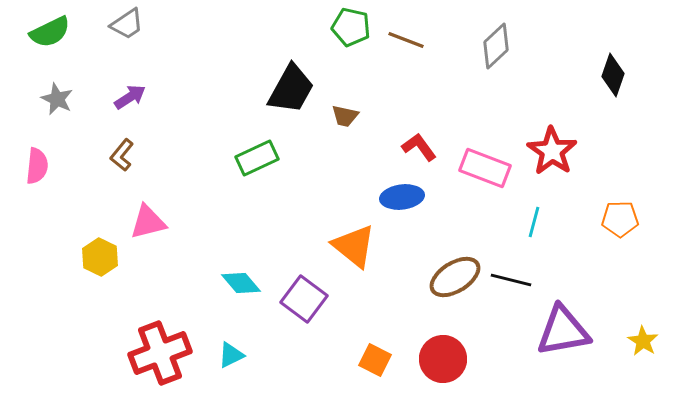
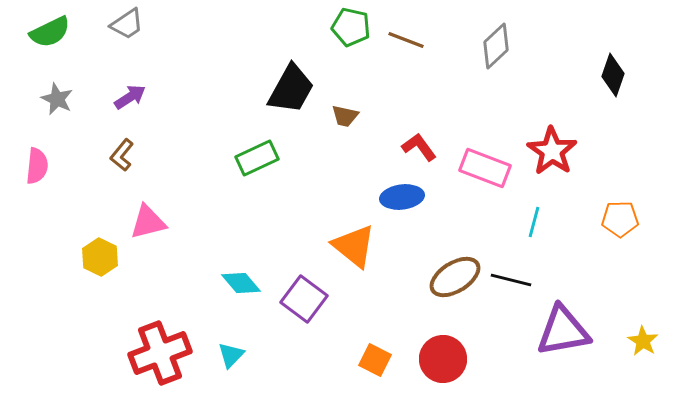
cyan triangle: rotated 20 degrees counterclockwise
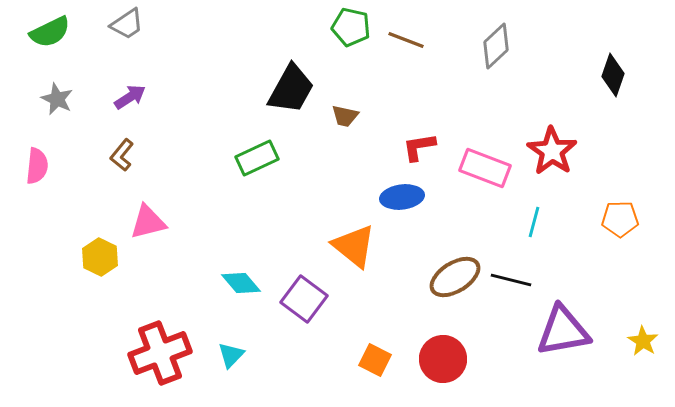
red L-shape: rotated 63 degrees counterclockwise
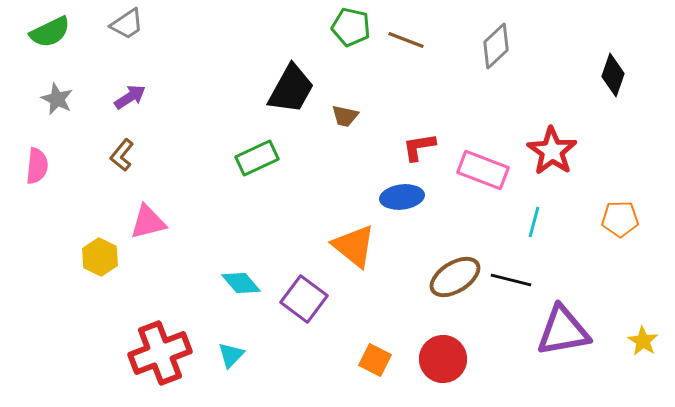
pink rectangle: moved 2 px left, 2 px down
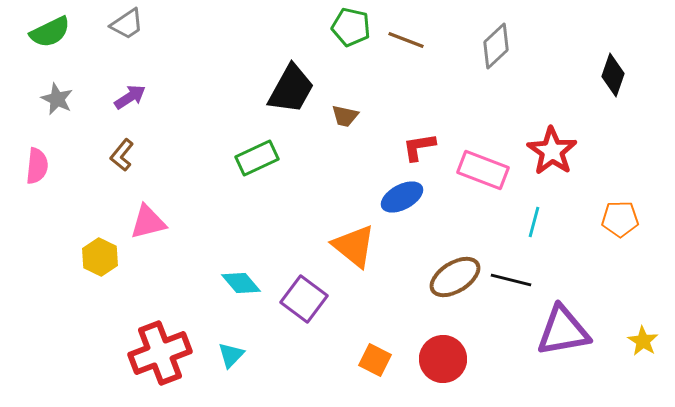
blue ellipse: rotated 21 degrees counterclockwise
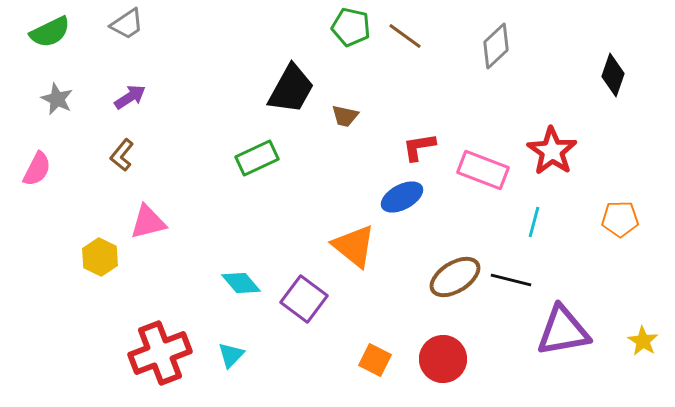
brown line: moved 1 px left, 4 px up; rotated 15 degrees clockwise
pink semicircle: moved 3 px down; rotated 21 degrees clockwise
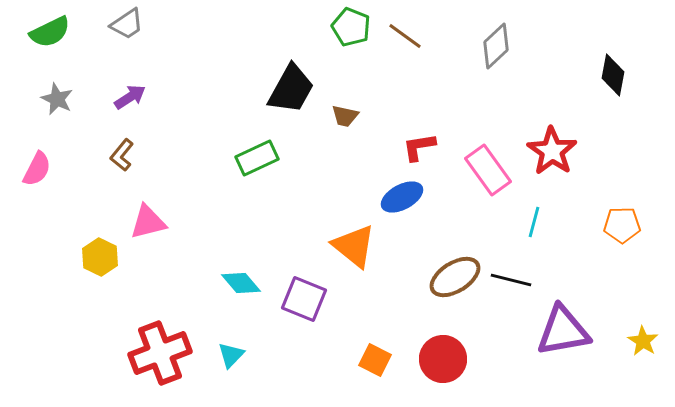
green pentagon: rotated 9 degrees clockwise
black diamond: rotated 9 degrees counterclockwise
pink rectangle: moved 5 px right; rotated 33 degrees clockwise
orange pentagon: moved 2 px right, 6 px down
purple square: rotated 15 degrees counterclockwise
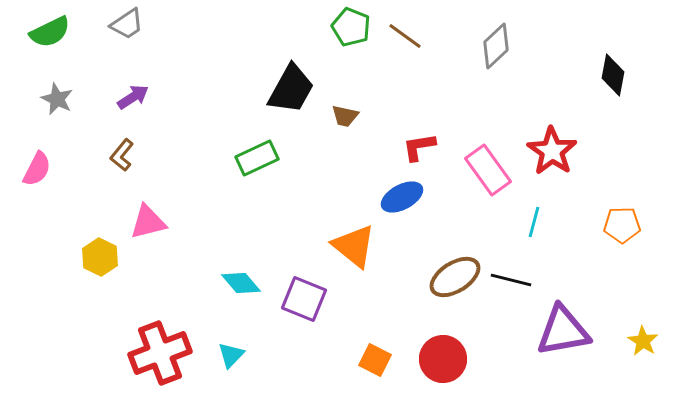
purple arrow: moved 3 px right
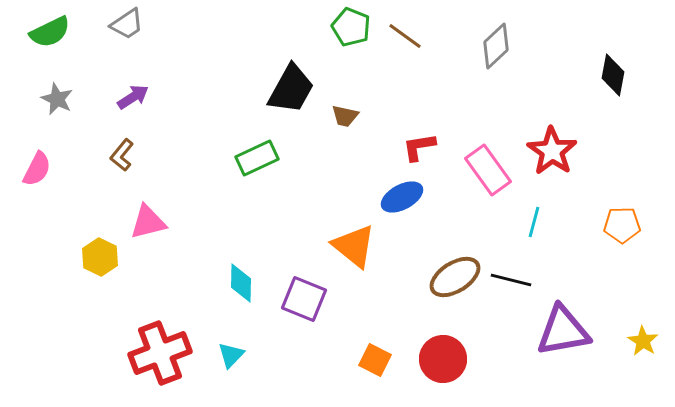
cyan diamond: rotated 42 degrees clockwise
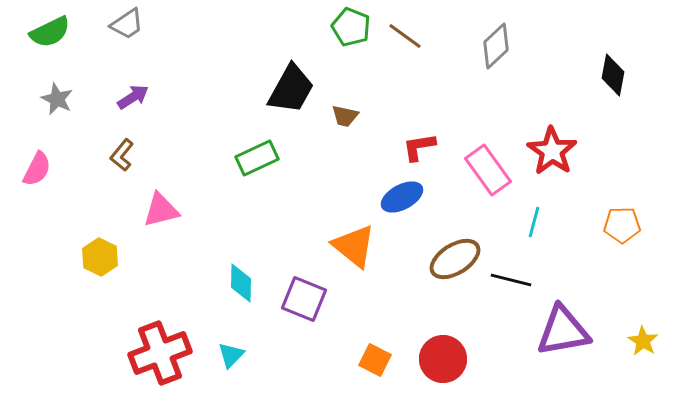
pink triangle: moved 13 px right, 12 px up
brown ellipse: moved 18 px up
